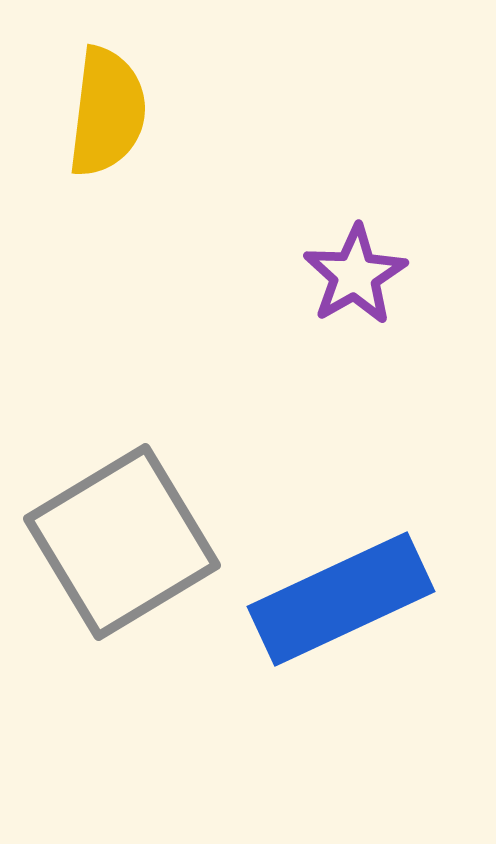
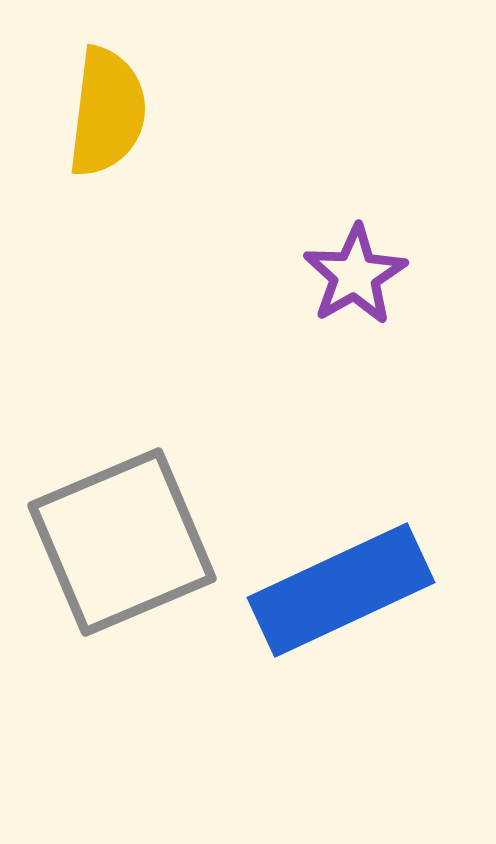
gray square: rotated 8 degrees clockwise
blue rectangle: moved 9 px up
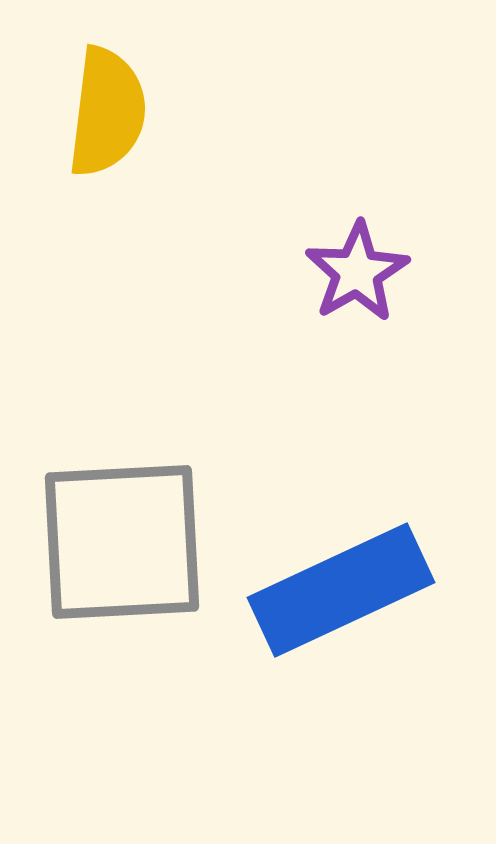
purple star: moved 2 px right, 3 px up
gray square: rotated 20 degrees clockwise
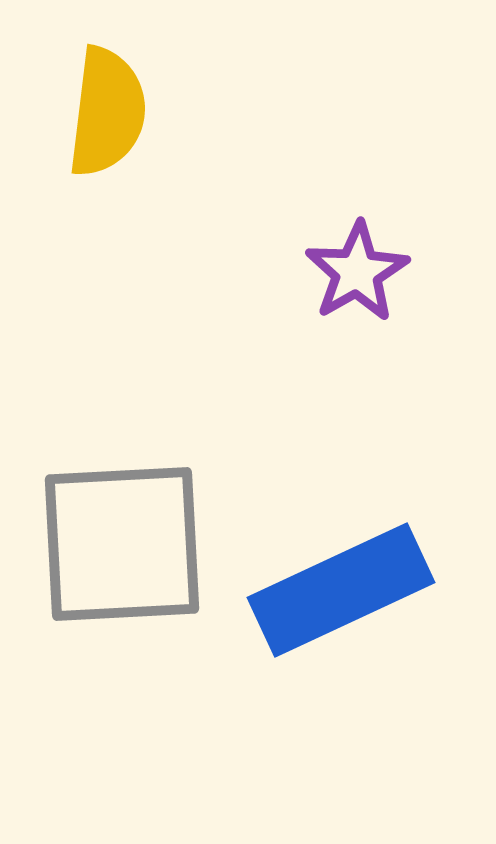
gray square: moved 2 px down
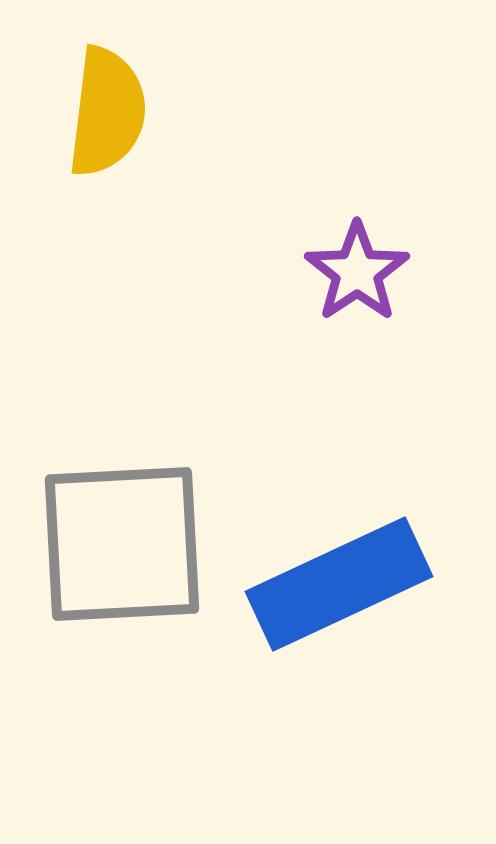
purple star: rotated 4 degrees counterclockwise
blue rectangle: moved 2 px left, 6 px up
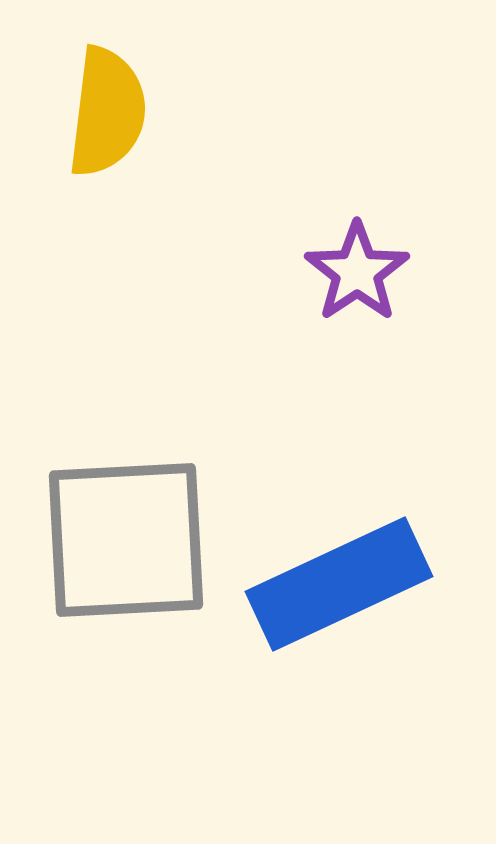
gray square: moved 4 px right, 4 px up
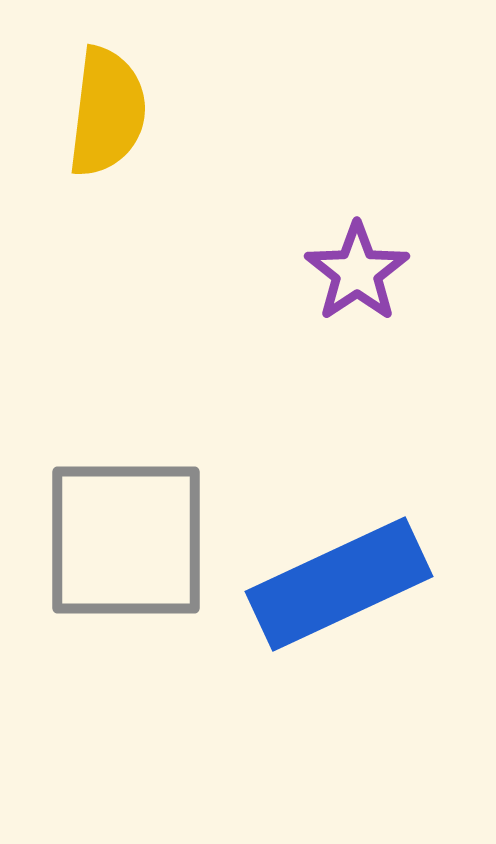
gray square: rotated 3 degrees clockwise
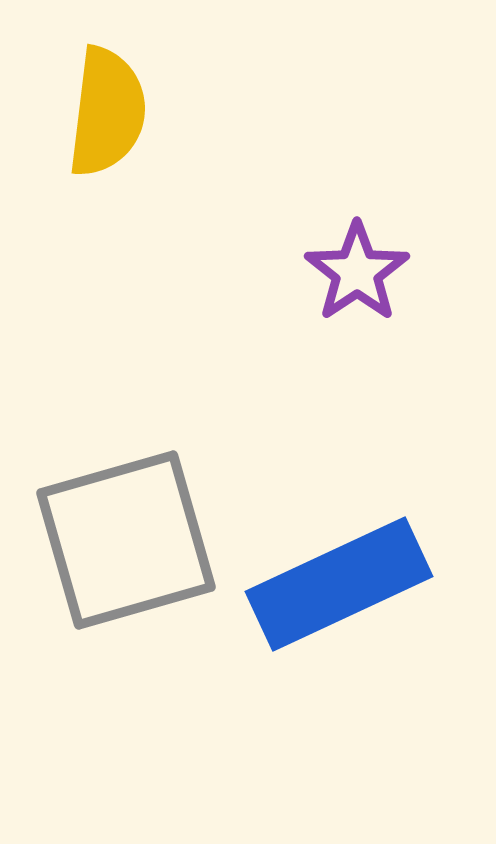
gray square: rotated 16 degrees counterclockwise
